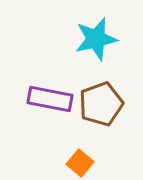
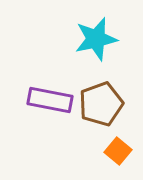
purple rectangle: moved 1 px down
orange square: moved 38 px right, 12 px up
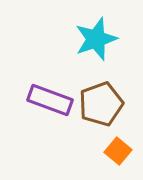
cyan star: rotated 6 degrees counterclockwise
purple rectangle: rotated 9 degrees clockwise
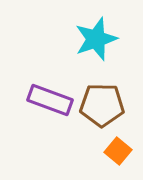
brown pentagon: moved 1 px right, 1 px down; rotated 21 degrees clockwise
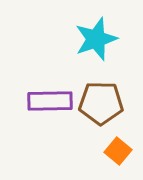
purple rectangle: moved 1 px down; rotated 21 degrees counterclockwise
brown pentagon: moved 1 px left, 2 px up
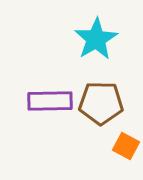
cyan star: rotated 12 degrees counterclockwise
orange square: moved 8 px right, 5 px up; rotated 12 degrees counterclockwise
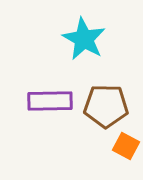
cyan star: moved 12 px left; rotated 12 degrees counterclockwise
brown pentagon: moved 5 px right, 3 px down
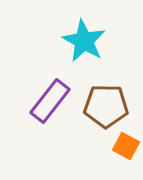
cyan star: moved 2 px down
purple rectangle: rotated 51 degrees counterclockwise
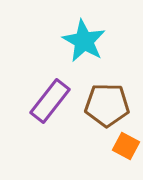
brown pentagon: moved 1 px right, 1 px up
